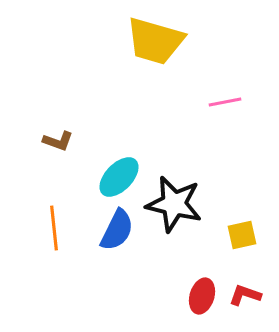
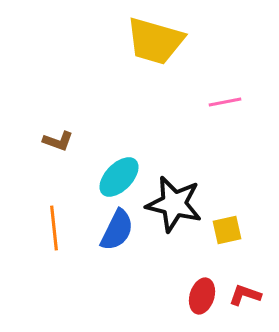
yellow square: moved 15 px left, 5 px up
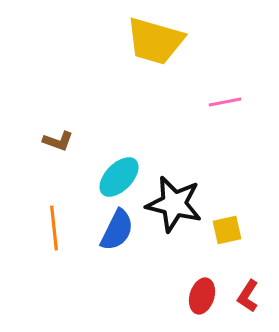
red L-shape: moved 3 px right, 1 px down; rotated 76 degrees counterclockwise
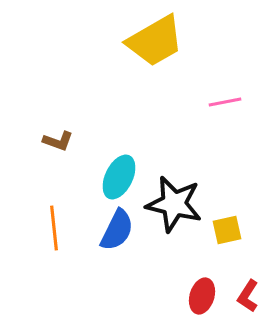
yellow trapezoid: rotated 46 degrees counterclockwise
cyan ellipse: rotated 18 degrees counterclockwise
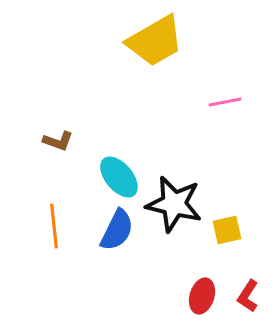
cyan ellipse: rotated 66 degrees counterclockwise
orange line: moved 2 px up
